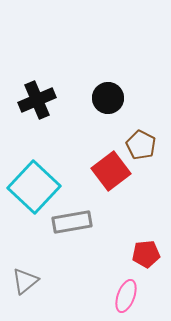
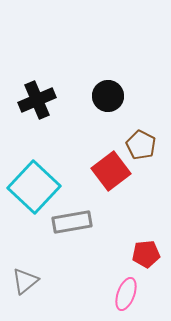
black circle: moved 2 px up
pink ellipse: moved 2 px up
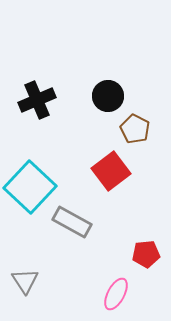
brown pentagon: moved 6 px left, 16 px up
cyan square: moved 4 px left
gray rectangle: rotated 39 degrees clockwise
gray triangle: rotated 24 degrees counterclockwise
pink ellipse: moved 10 px left; rotated 8 degrees clockwise
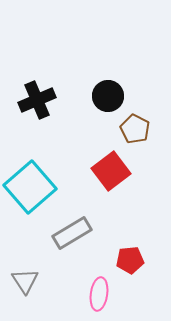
cyan square: rotated 6 degrees clockwise
gray rectangle: moved 11 px down; rotated 60 degrees counterclockwise
red pentagon: moved 16 px left, 6 px down
pink ellipse: moved 17 px left; rotated 20 degrees counterclockwise
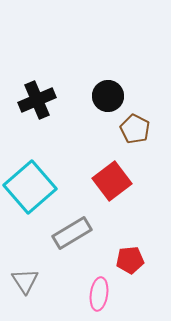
red square: moved 1 px right, 10 px down
